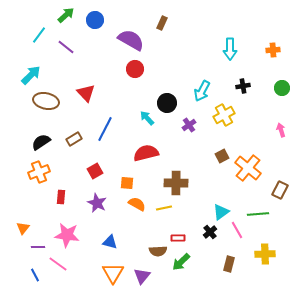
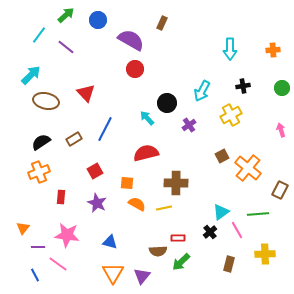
blue circle at (95, 20): moved 3 px right
yellow cross at (224, 115): moved 7 px right
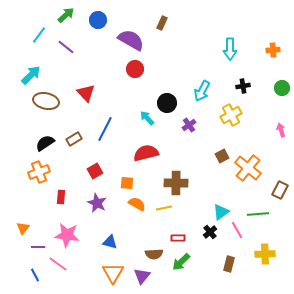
black semicircle at (41, 142): moved 4 px right, 1 px down
brown semicircle at (158, 251): moved 4 px left, 3 px down
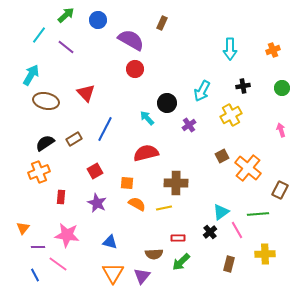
orange cross at (273, 50): rotated 16 degrees counterclockwise
cyan arrow at (31, 75): rotated 15 degrees counterclockwise
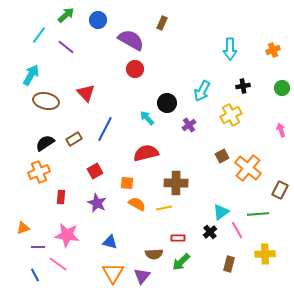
orange triangle at (23, 228): rotated 32 degrees clockwise
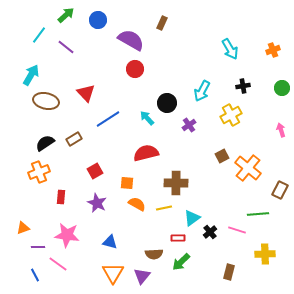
cyan arrow at (230, 49): rotated 30 degrees counterclockwise
blue line at (105, 129): moved 3 px right, 10 px up; rotated 30 degrees clockwise
cyan triangle at (221, 212): moved 29 px left, 6 px down
pink line at (237, 230): rotated 42 degrees counterclockwise
brown rectangle at (229, 264): moved 8 px down
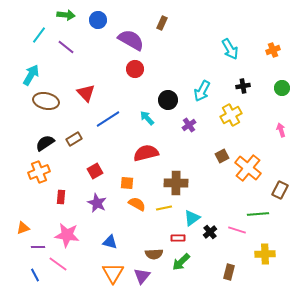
green arrow at (66, 15): rotated 48 degrees clockwise
black circle at (167, 103): moved 1 px right, 3 px up
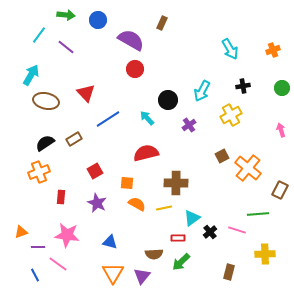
orange triangle at (23, 228): moved 2 px left, 4 px down
